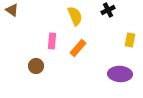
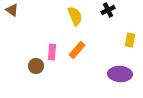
pink rectangle: moved 11 px down
orange rectangle: moved 1 px left, 2 px down
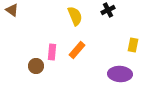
yellow rectangle: moved 3 px right, 5 px down
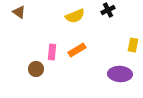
brown triangle: moved 7 px right, 2 px down
yellow semicircle: rotated 90 degrees clockwise
orange rectangle: rotated 18 degrees clockwise
brown circle: moved 3 px down
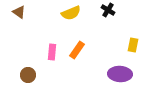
black cross: rotated 32 degrees counterclockwise
yellow semicircle: moved 4 px left, 3 px up
orange rectangle: rotated 24 degrees counterclockwise
brown circle: moved 8 px left, 6 px down
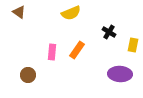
black cross: moved 1 px right, 22 px down
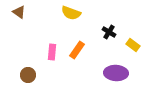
yellow semicircle: rotated 42 degrees clockwise
yellow rectangle: rotated 64 degrees counterclockwise
purple ellipse: moved 4 px left, 1 px up
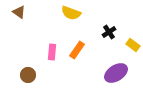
black cross: rotated 24 degrees clockwise
purple ellipse: rotated 35 degrees counterclockwise
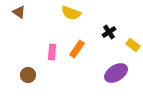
orange rectangle: moved 1 px up
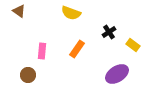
brown triangle: moved 1 px up
pink rectangle: moved 10 px left, 1 px up
purple ellipse: moved 1 px right, 1 px down
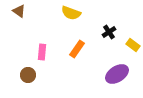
pink rectangle: moved 1 px down
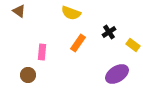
orange rectangle: moved 1 px right, 6 px up
